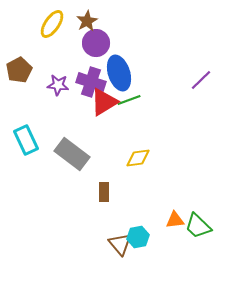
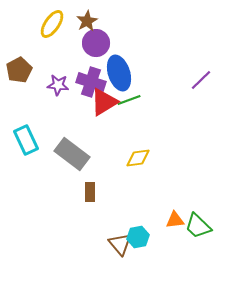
brown rectangle: moved 14 px left
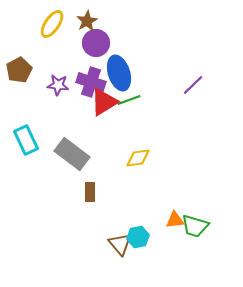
purple line: moved 8 px left, 5 px down
green trapezoid: moved 3 px left; rotated 28 degrees counterclockwise
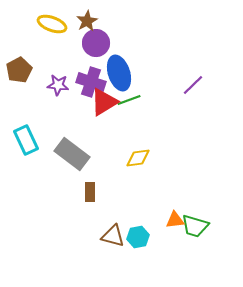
yellow ellipse: rotated 76 degrees clockwise
brown triangle: moved 7 px left, 8 px up; rotated 35 degrees counterclockwise
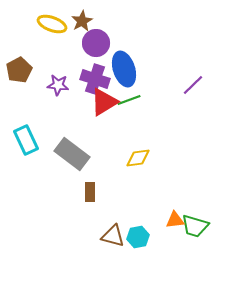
brown star: moved 5 px left
blue ellipse: moved 5 px right, 4 px up
purple cross: moved 4 px right, 3 px up
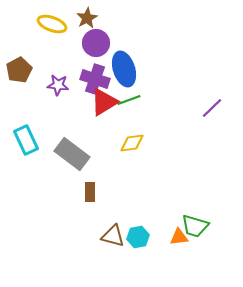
brown star: moved 5 px right, 3 px up
purple line: moved 19 px right, 23 px down
yellow diamond: moved 6 px left, 15 px up
orange triangle: moved 4 px right, 17 px down
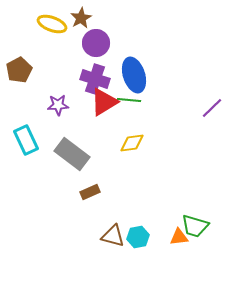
brown star: moved 6 px left
blue ellipse: moved 10 px right, 6 px down
purple star: moved 20 px down; rotated 10 degrees counterclockwise
green line: rotated 25 degrees clockwise
brown rectangle: rotated 66 degrees clockwise
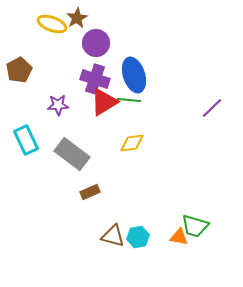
brown star: moved 4 px left
orange triangle: rotated 18 degrees clockwise
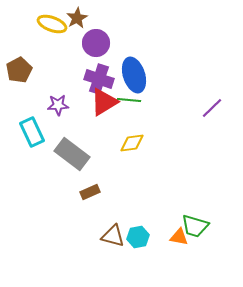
purple cross: moved 4 px right
cyan rectangle: moved 6 px right, 8 px up
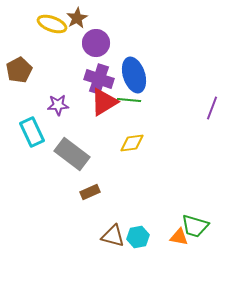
purple line: rotated 25 degrees counterclockwise
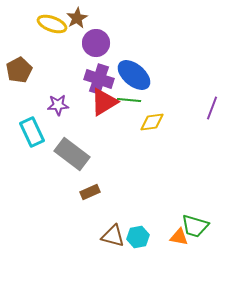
blue ellipse: rotated 32 degrees counterclockwise
yellow diamond: moved 20 px right, 21 px up
